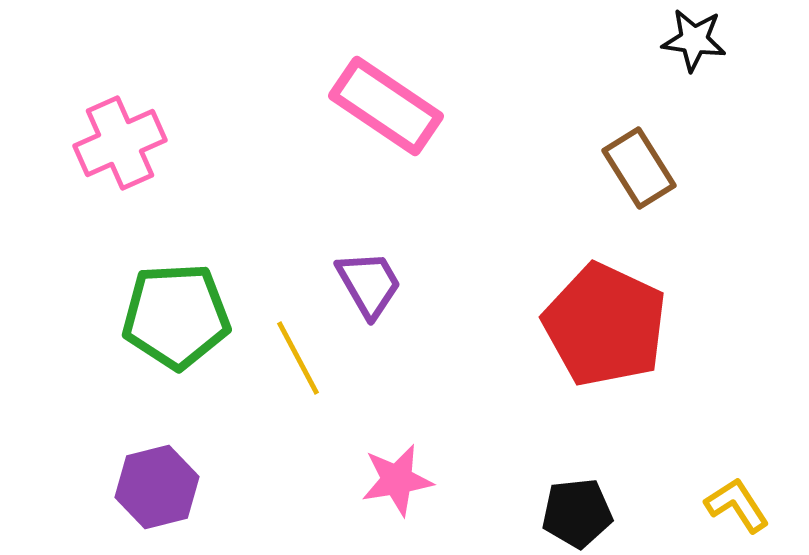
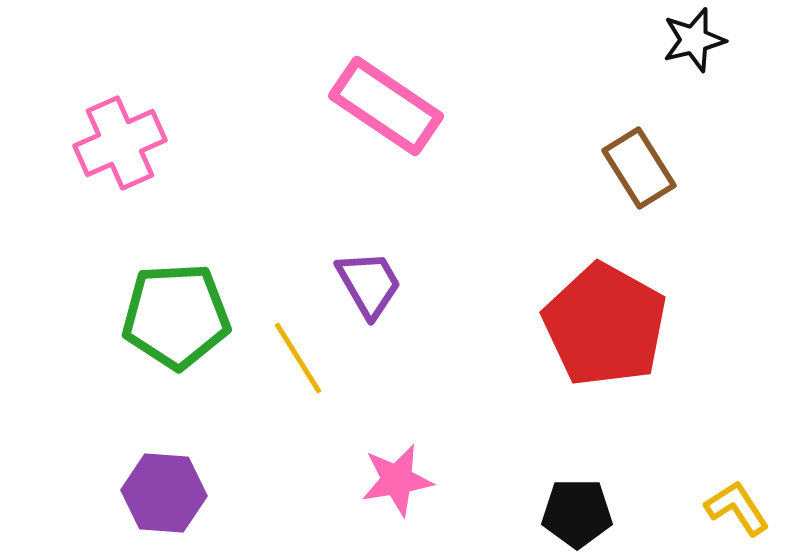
black star: rotated 22 degrees counterclockwise
red pentagon: rotated 4 degrees clockwise
yellow line: rotated 4 degrees counterclockwise
purple hexagon: moved 7 px right, 6 px down; rotated 18 degrees clockwise
yellow L-shape: moved 3 px down
black pentagon: rotated 6 degrees clockwise
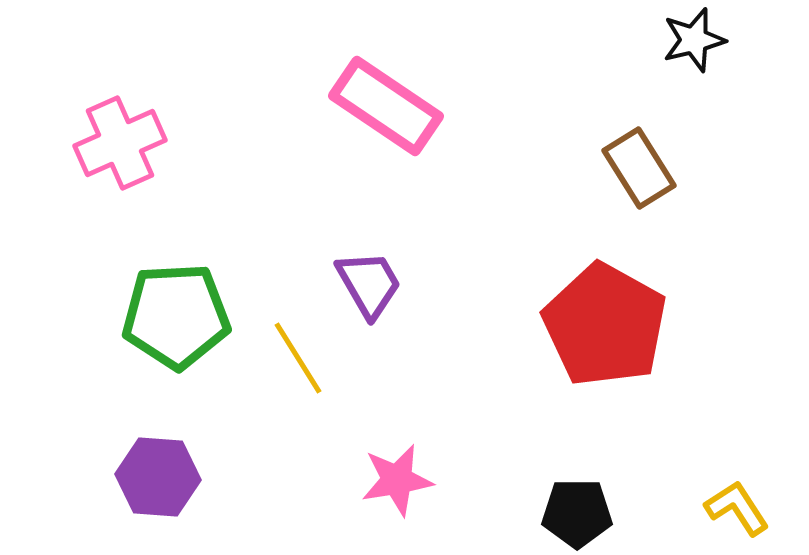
purple hexagon: moved 6 px left, 16 px up
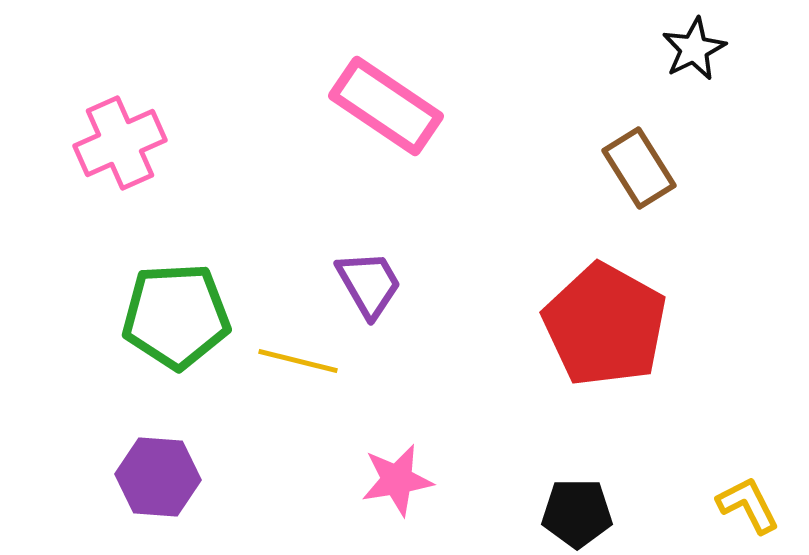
black star: moved 9 px down; rotated 12 degrees counterclockwise
yellow line: moved 3 px down; rotated 44 degrees counterclockwise
yellow L-shape: moved 11 px right, 3 px up; rotated 6 degrees clockwise
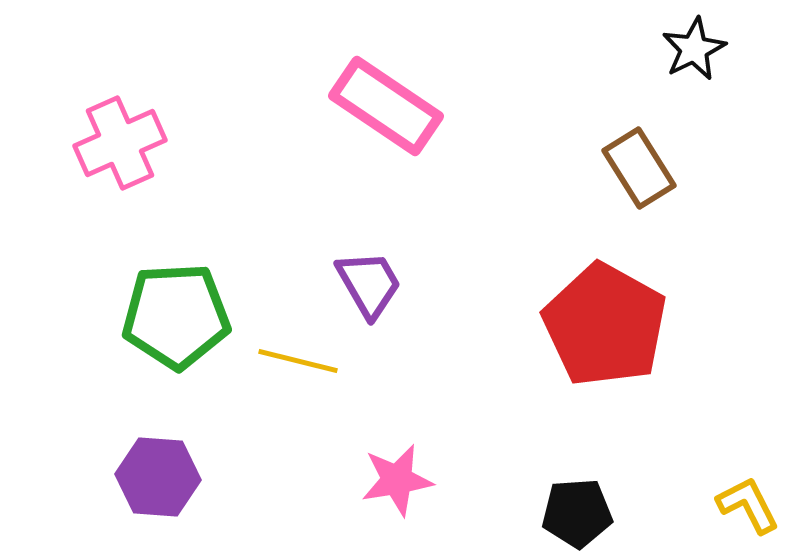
black pentagon: rotated 4 degrees counterclockwise
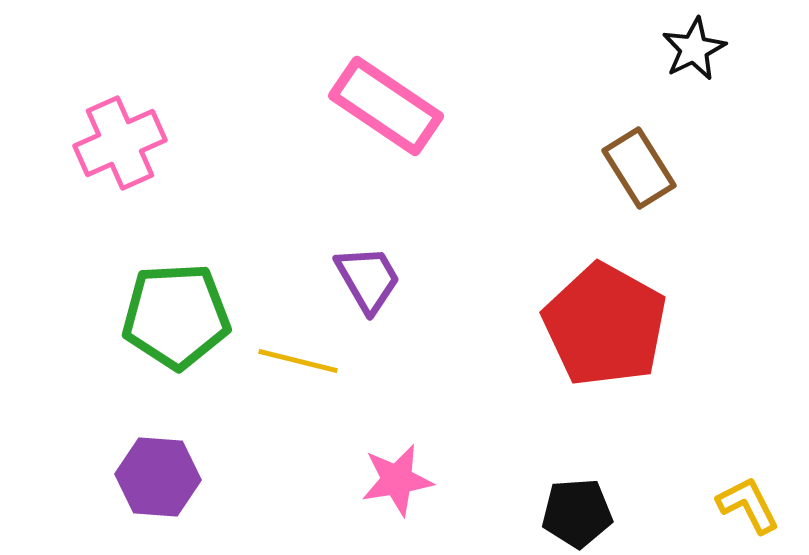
purple trapezoid: moved 1 px left, 5 px up
